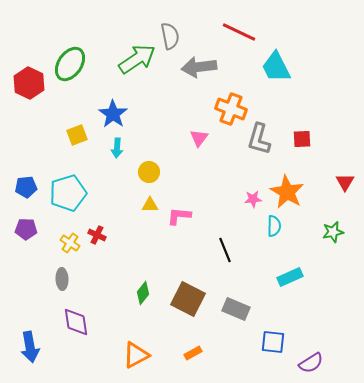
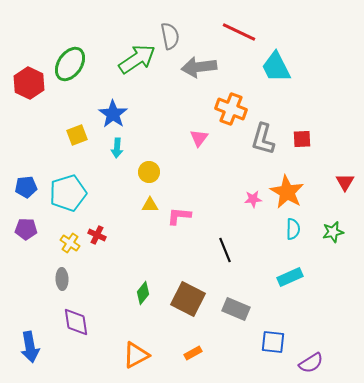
gray L-shape: moved 4 px right
cyan semicircle: moved 19 px right, 3 px down
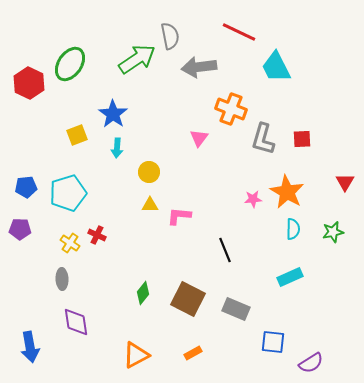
purple pentagon: moved 6 px left
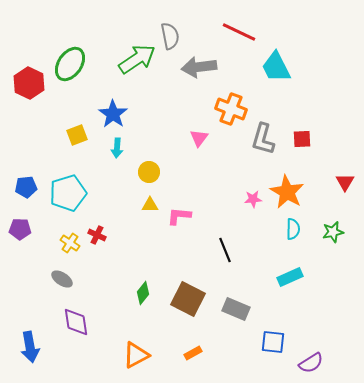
gray ellipse: rotated 55 degrees counterclockwise
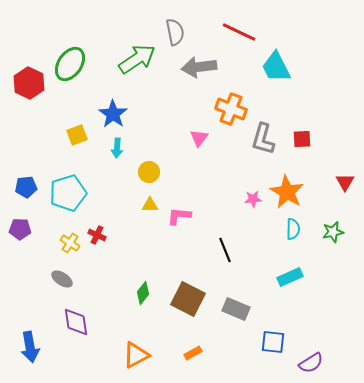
gray semicircle: moved 5 px right, 4 px up
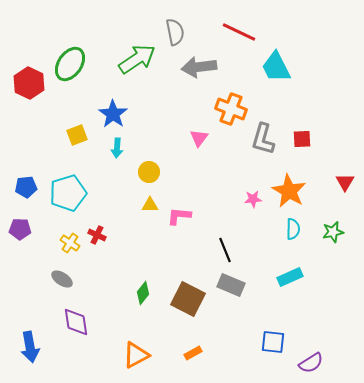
orange star: moved 2 px right, 1 px up
gray rectangle: moved 5 px left, 24 px up
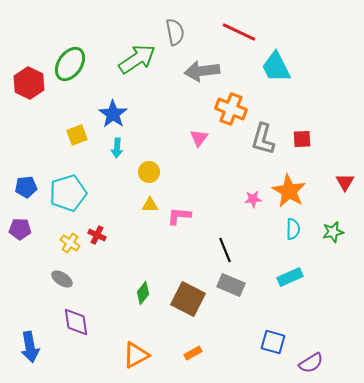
gray arrow: moved 3 px right, 4 px down
blue square: rotated 10 degrees clockwise
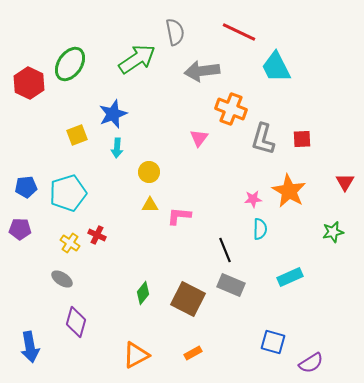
blue star: rotated 16 degrees clockwise
cyan semicircle: moved 33 px left
purple diamond: rotated 24 degrees clockwise
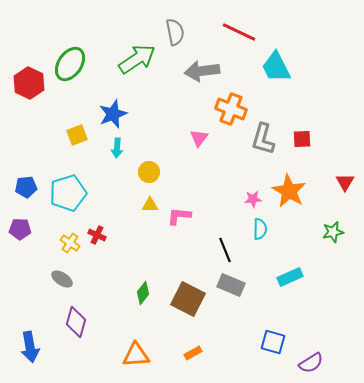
orange triangle: rotated 24 degrees clockwise
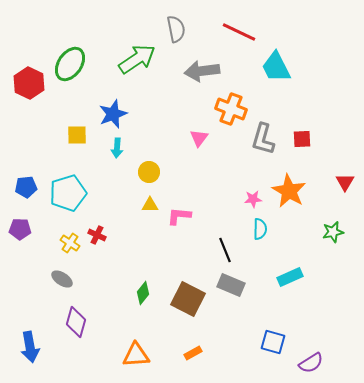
gray semicircle: moved 1 px right, 3 px up
yellow square: rotated 20 degrees clockwise
